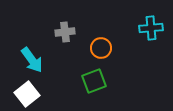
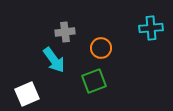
cyan arrow: moved 22 px right
white square: rotated 15 degrees clockwise
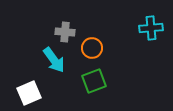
gray cross: rotated 12 degrees clockwise
orange circle: moved 9 px left
white square: moved 2 px right, 1 px up
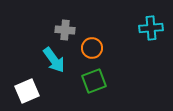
gray cross: moved 2 px up
white square: moved 2 px left, 2 px up
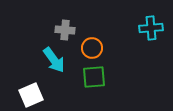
green square: moved 4 px up; rotated 15 degrees clockwise
white square: moved 4 px right, 4 px down
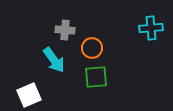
green square: moved 2 px right
white square: moved 2 px left
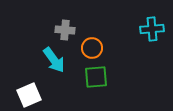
cyan cross: moved 1 px right, 1 px down
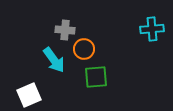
orange circle: moved 8 px left, 1 px down
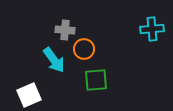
green square: moved 3 px down
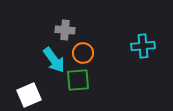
cyan cross: moved 9 px left, 17 px down
orange circle: moved 1 px left, 4 px down
green square: moved 18 px left
